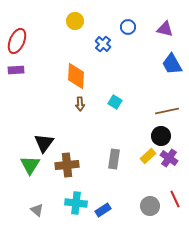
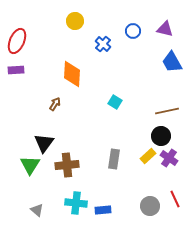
blue circle: moved 5 px right, 4 px down
blue trapezoid: moved 2 px up
orange diamond: moved 4 px left, 2 px up
brown arrow: moved 25 px left; rotated 144 degrees counterclockwise
blue rectangle: rotated 28 degrees clockwise
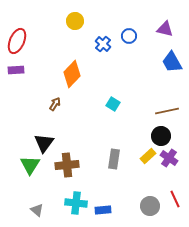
blue circle: moved 4 px left, 5 px down
orange diamond: rotated 40 degrees clockwise
cyan square: moved 2 px left, 2 px down
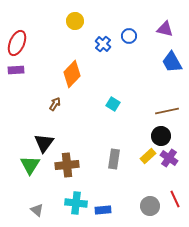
red ellipse: moved 2 px down
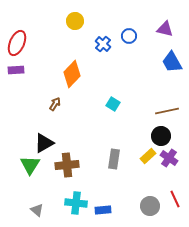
black triangle: rotated 25 degrees clockwise
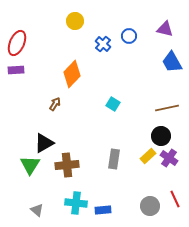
brown line: moved 3 px up
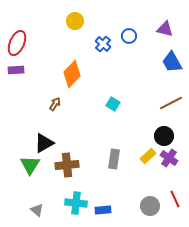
brown line: moved 4 px right, 5 px up; rotated 15 degrees counterclockwise
black circle: moved 3 px right
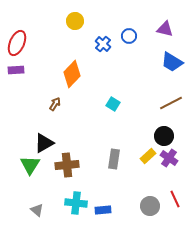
blue trapezoid: rotated 30 degrees counterclockwise
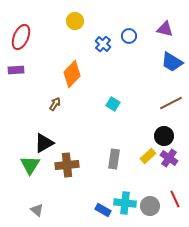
red ellipse: moved 4 px right, 6 px up
cyan cross: moved 49 px right
blue rectangle: rotated 35 degrees clockwise
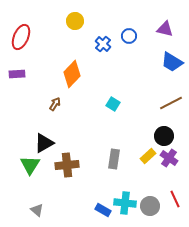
purple rectangle: moved 1 px right, 4 px down
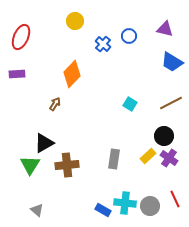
cyan square: moved 17 px right
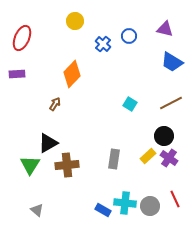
red ellipse: moved 1 px right, 1 px down
black triangle: moved 4 px right
